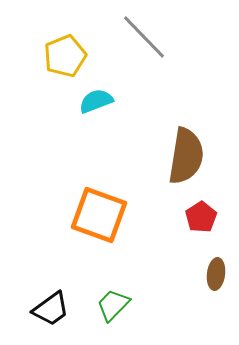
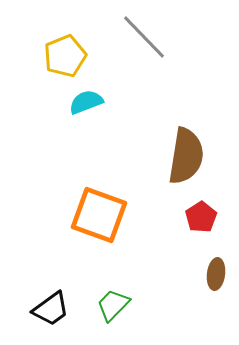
cyan semicircle: moved 10 px left, 1 px down
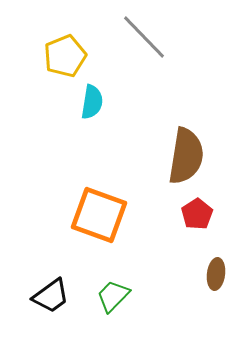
cyan semicircle: moved 6 px right; rotated 120 degrees clockwise
red pentagon: moved 4 px left, 3 px up
green trapezoid: moved 9 px up
black trapezoid: moved 13 px up
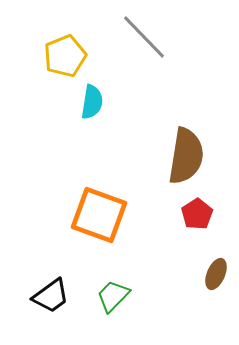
brown ellipse: rotated 16 degrees clockwise
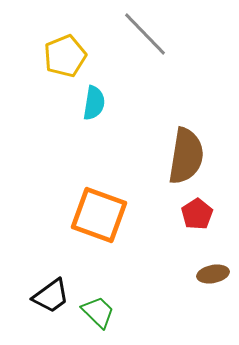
gray line: moved 1 px right, 3 px up
cyan semicircle: moved 2 px right, 1 px down
brown ellipse: moved 3 px left; rotated 56 degrees clockwise
green trapezoid: moved 15 px left, 16 px down; rotated 90 degrees clockwise
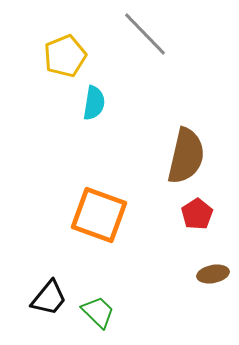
brown semicircle: rotated 4 degrees clockwise
black trapezoid: moved 2 px left, 2 px down; rotated 15 degrees counterclockwise
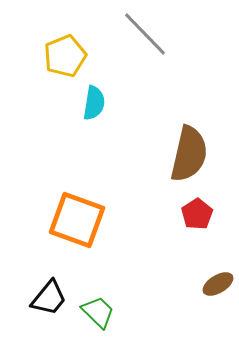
brown semicircle: moved 3 px right, 2 px up
orange square: moved 22 px left, 5 px down
brown ellipse: moved 5 px right, 10 px down; rotated 20 degrees counterclockwise
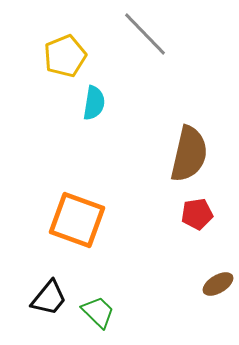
red pentagon: rotated 24 degrees clockwise
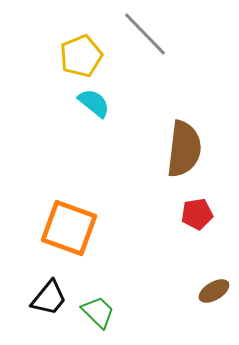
yellow pentagon: moved 16 px right
cyan semicircle: rotated 60 degrees counterclockwise
brown semicircle: moved 5 px left, 5 px up; rotated 6 degrees counterclockwise
orange square: moved 8 px left, 8 px down
brown ellipse: moved 4 px left, 7 px down
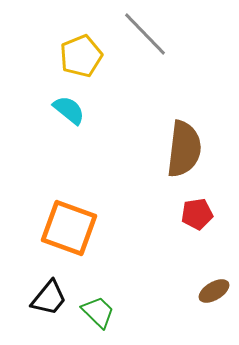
cyan semicircle: moved 25 px left, 7 px down
